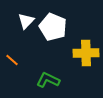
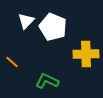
yellow cross: moved 1 px down
orange line: moved 2 px down
green L-shape: moved 1 px left, 1 px down
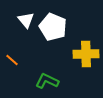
white triangle: moved 1 px up; rotated 24 degrees counterclockwise
orange line: moved 2 px up
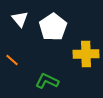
white triangle: moved 6 px left, 1 px up
white pentagon: rotated 16 degrees clockwise
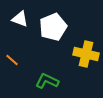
white triangle: rotated 30 degrees counterclockwise
white pentagon: rotated 12 degrees clockwise
yellow cross: rotated 15 degrees clockwise
